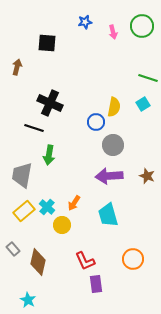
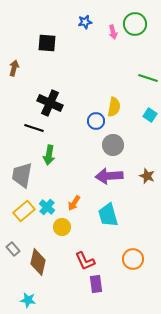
green circle: moved 7 px left, 2 px up
brown arrow: moved 3 px left, 1 px down
cyan square: moved 7 px right, 11 px down; rotated 24 degrees counterclockwise
blue circle: moved 1 px up
yellow circle: moved 2 px down
cyan star: rotated 21 degrees counterclockwise
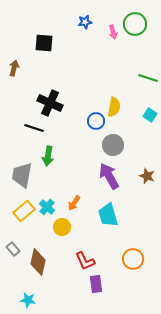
black square: moved 3 px left
green arrow: moved 1 px left, 1 px down
purple arrow: rotated 64 degrees clockwise
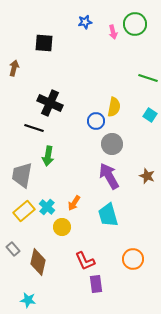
gray circle: moved 1 px left, 1 px up
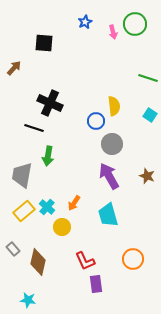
blue star: rotated 16 degrees counterclockwise
brown arrow: rotated 28 degrees clockwise
yellow semicircle: moved 1 px up; rotated 18 degrees counterclockwise
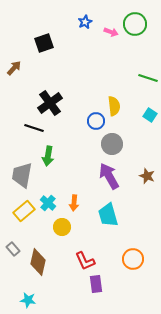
pink arrow: moved 2 px left; rotated 56 degrees counterclockwise
black square: rotated 24 degrees counterclockwise
black cross: rotated 30 degrees clockwise
orange arrow: rotated 28 degrees counterclockwise
cyan cross: moved 1 px right, 4 px up
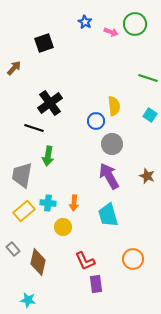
blue star: rotated 16 degrees counterclockwise
cyan cross: rotated 35 degrees counterclockwise
yellow circle: moved 1 px right
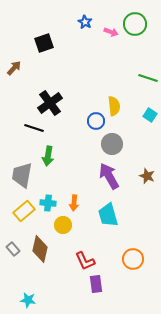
yellow circle: moved 2 px up
brown diamond: moved 2 px right, 13 px up
